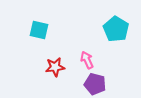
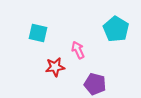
cyan square: moved 1 px left, 3 px down
pink arrow: moved 9 px left, 10 px up
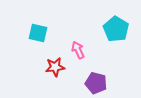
purple pentagon: moved 1 px right, 1 px up
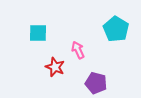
cyan square: rotated 12 degrees counterclockwise
red star: rotated 30 degrees clockwise
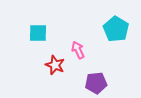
red star: moved 2 px up
purple pentagon: rotated 20 degrees counterclockwise
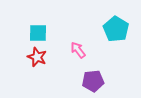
pink arrow: rotated 12 degrees counterclockwise
red star: moved 18 px left, 8 px up
purple pentagon: moved 3 px left, 2 px up
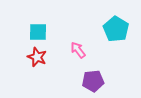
cyan square: moved 1 px up
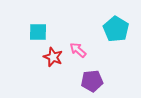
pink arrow: rotated 12 degrees counterclockwise
red star: moved 16 px right
purple pentagon: moved 1 px left
